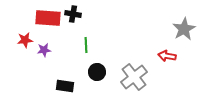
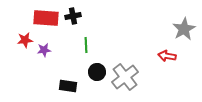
black cross: moved 2 px down; rotated 21 degrees counterclockwise
red rectangle: moved 2 px left
gray cross: moved 9 px left
black rectangle: moved 3 px right
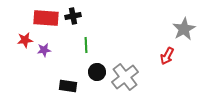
red arrow: rotated 72 degrees counterclockwise
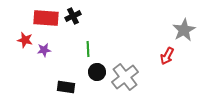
black cross: rotated 14 degrees counterclockwise
gray star: moved 1 px down
red star: rotated 21 degrees clockwise
green line: moved 2 px right, 4 px down
black rectangle: moved 2 px left, 1 px down
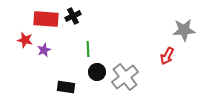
red rectangle: moved 1 px down
gray star: rotated 25 degrees clockwise
purple star: rotated 16 degrees counterclockwise
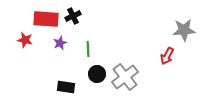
purple star: moved 16 px right, 7 px up
black circle: moved 2 px down
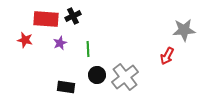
black circle: moved 1 px down
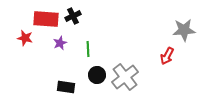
red star: moved 2 px up
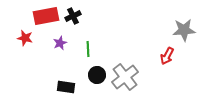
red rectangle: moved 3 px up; rotated 15 degrees counterclockwise
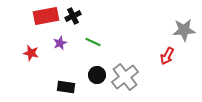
red star: moved 6 px right, 15 px down
green line: moved 5 px right, 7 px up; rotated 63 degrees counterclockwise
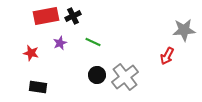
black rectangle: moved 28 px left
